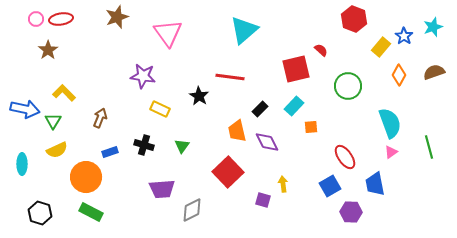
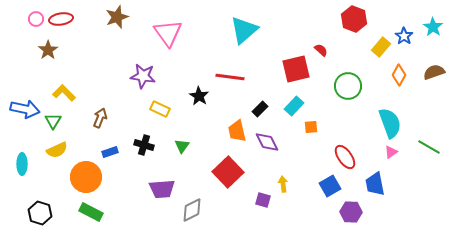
cyan star at (433, 27): rotated 18 degrees counterclockwise
green line at (429, 147): rotated 45 degrees counterclockwise
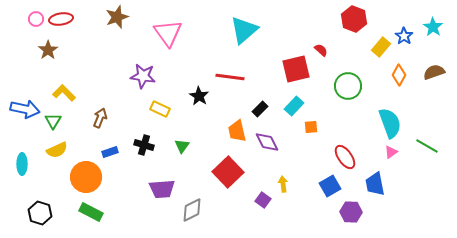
green line at (429, 147): moved 2 px left, 1 px up
purple square at (263, 200): rotated 21 degrees clockwise
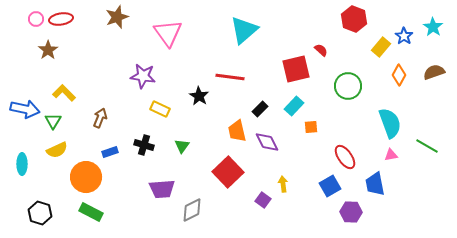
pink triangle at (391, 152): moved 3 px down; rotated 24 degrees clockwise
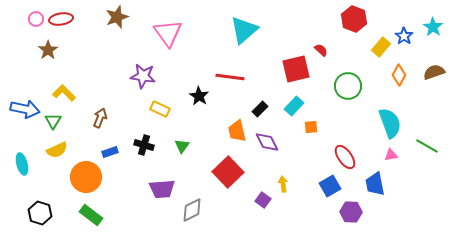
cyan ellipse at (22, 164): rotated 15 degrees counterclockwise
green rectangle at (91, 212): moved 3 px down; rotated 10 degrees clockwise
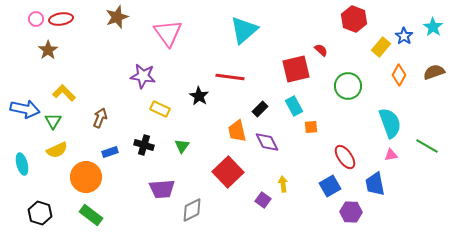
cyan rectangle at (294, 106): rotated 72 degrees counterclockwise
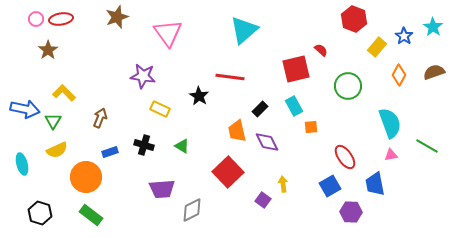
yellow rectangle at (381, 47): moved 4 px left
green triangle at (182, 146): rotated 35 degrees counterclockwise
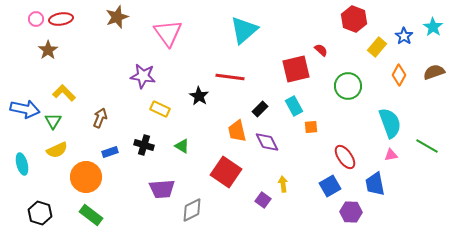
red square at (228, 172): moved 2 px left; rotated 12 degrees counterclockwise
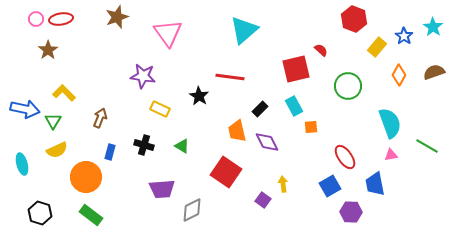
blue rectangle at (110, 152): rotated 56 degrees counterclockwise
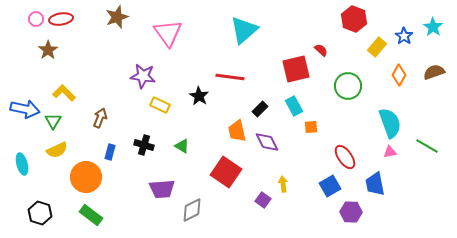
yellow rectangle at (160, 109): moved 4 px up
pink triangle at (391, 155): moved 1 px left, 3 px up
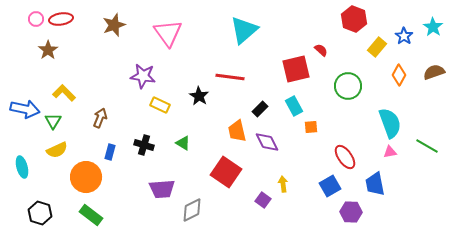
brown star at (117, 17): moved 3 px left, 8 px down
green triangle at (182, 146): moved 1 px right, 3 px up
cyan ellipse at (22, 164): moved 3 px down
